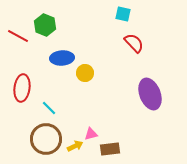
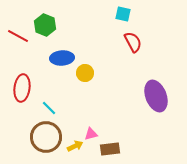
red semicircle: moved 1 px left, 1 px up; rotated 15 degrees clockwise
purple ellipse: moved 6 px right, 2 px down
brown circle: moved 2 px up
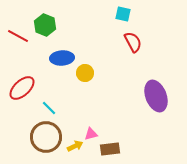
red ellipse: rotated 40 degrees clockwise
